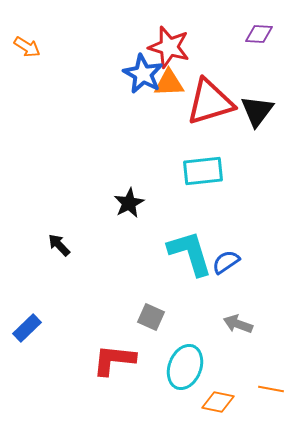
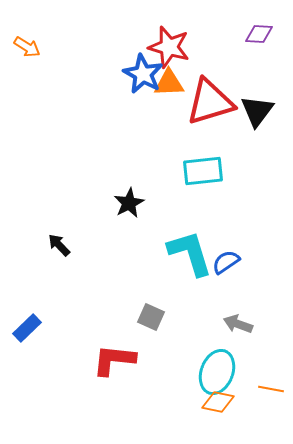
cyan ellipse: moved 32 px right, 5 px down
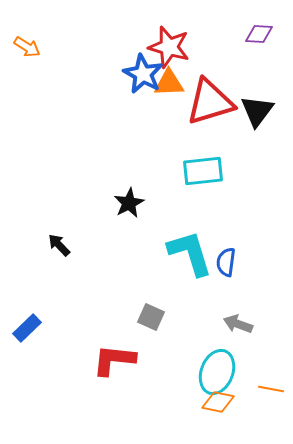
blue semicircle: rotated 48 degrees counterclockwise
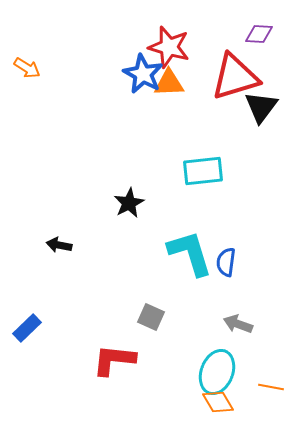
orange arrow: moved 21 px down
red triangle: moved 25 px right, 25 px up
black triangle: moved 4 px right, 4 px up
black arrow: rotated 35 degrees counterclockwise
orange line: moved 2 px up
orange diamond: rotated 48 degrees clockwise
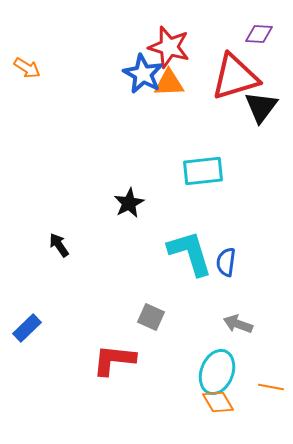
black arrow: rotated 45 degrees clockwise
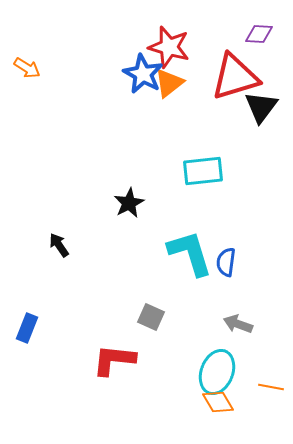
orange triangle: rotated 36 degrees counterclockwise
blue rectangle: rotated 24 degrees counterclockwise
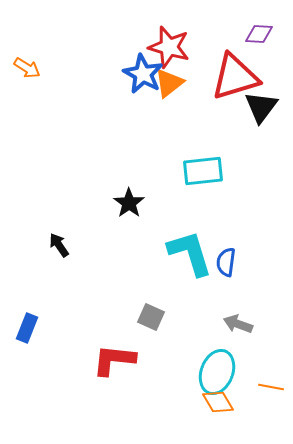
black star: rotated 8 degrees counterclockwise
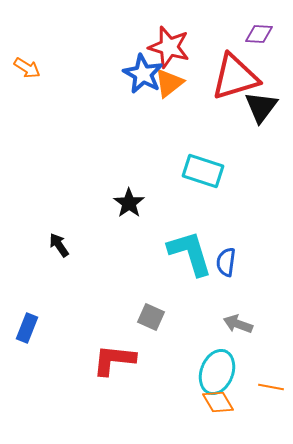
cyan rectangle: rotated 24 degrees clockwise
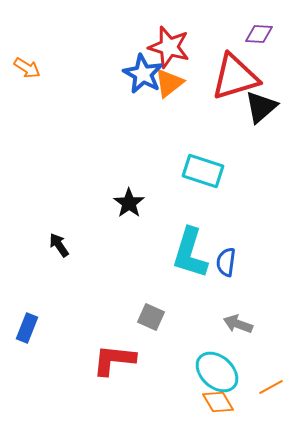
black triangle: rotated 12 degrees clockwise
cyan L-shape: rotated 146 degrees counterclockwise
cyan ellipse: rotated 69 degrees counterclockwise
orange line: rotated 40 degrees counterclockwise
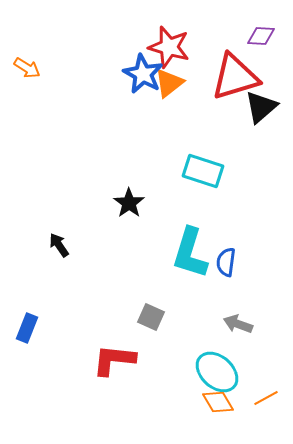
purple diamond: moved 2 px right, 2 px down
orange line: moved 5 px left, 11 px down
